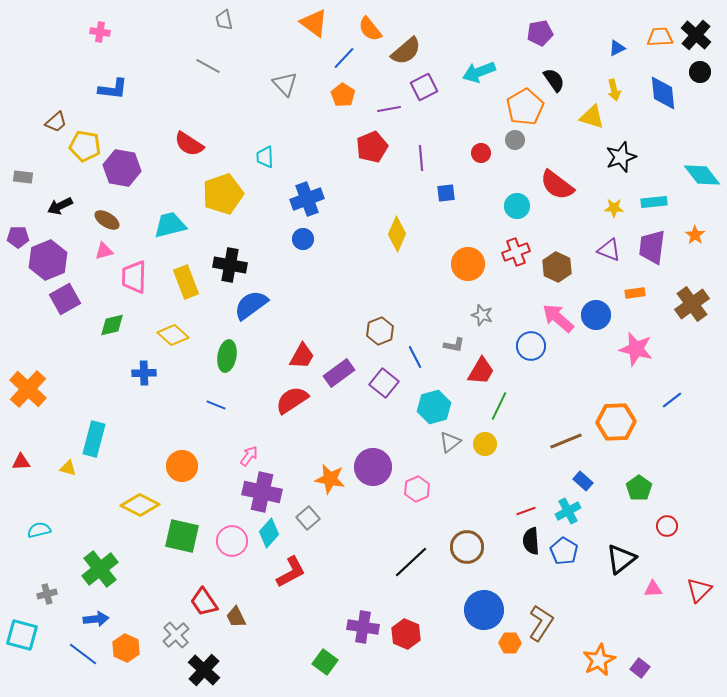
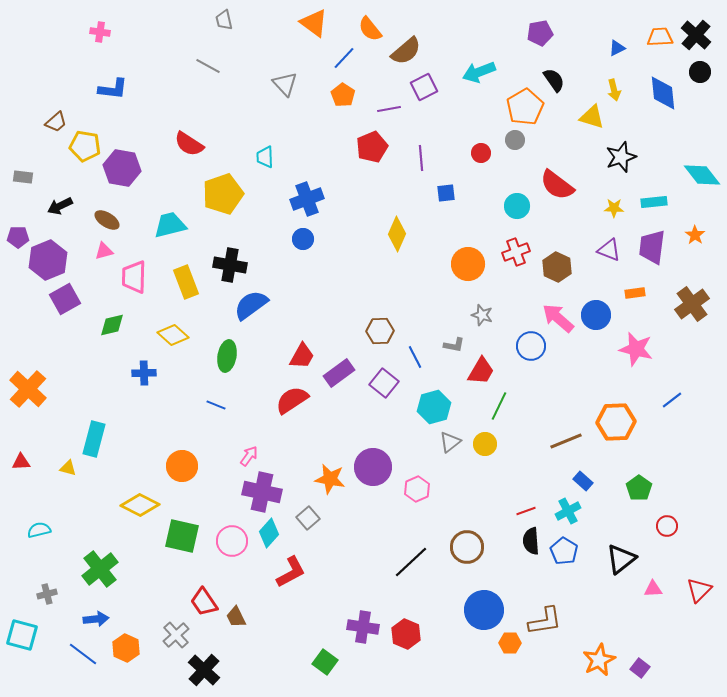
brown hexagon at (380, 331): rotated 20 degrees clockwise
brown L-shape at (541, 623): moved 4 px right, 2 px up; rotated 48 degrees clockwise
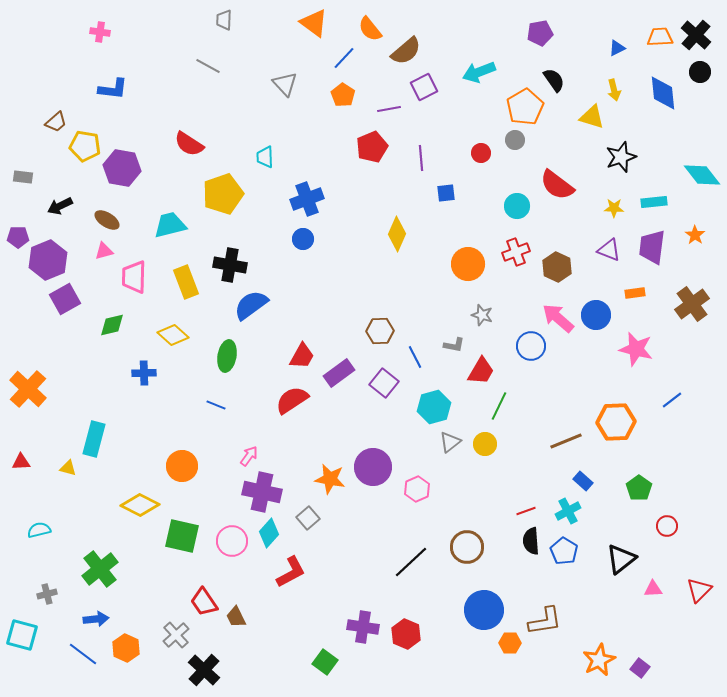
gray trapezoid at (224, 20): rotated 15 degrees clockwise
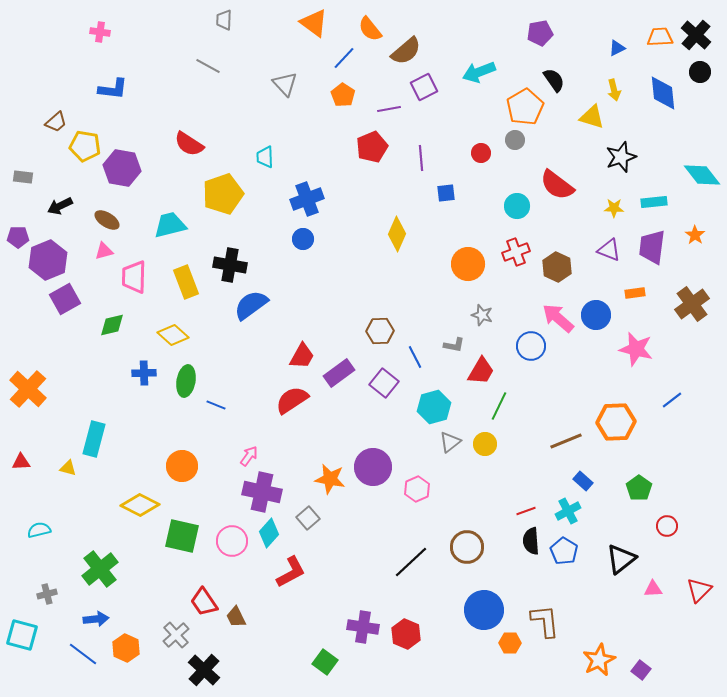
green ellipse at (227, 356): moved 41 px left, 25 px down
brown L-shape at (545, 621): rotated 87 degrees counterclockwise
purple square at (640, 668): moved 1 px right, 2 px down
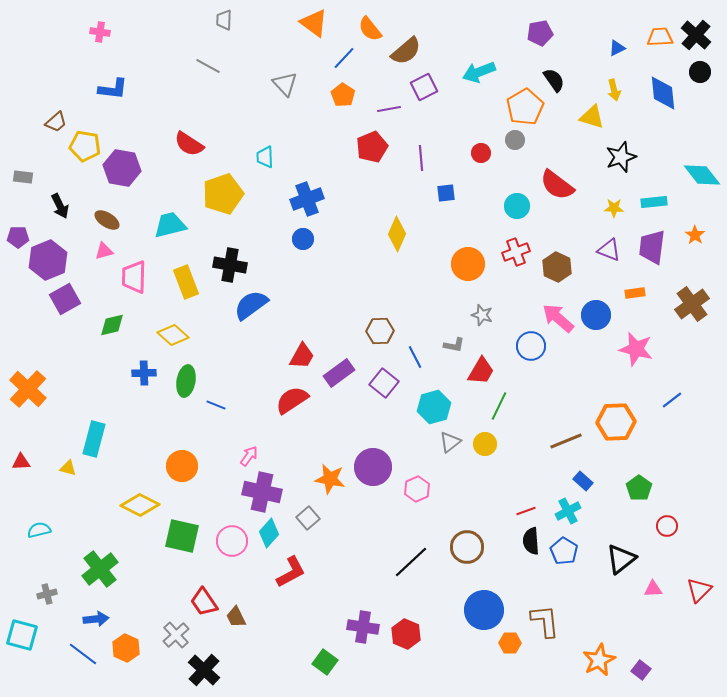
black arrow at (60, 206): rotated 90 degrees counterclockwise
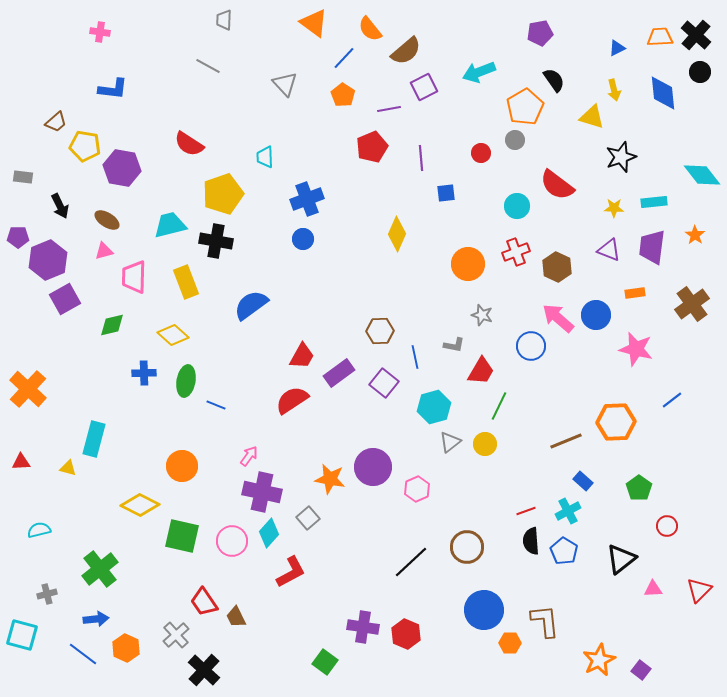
black cross at (230, 265): moved 14 px left, 24 px up
blue line at (415, 357): rotated 15 degrees clockwise
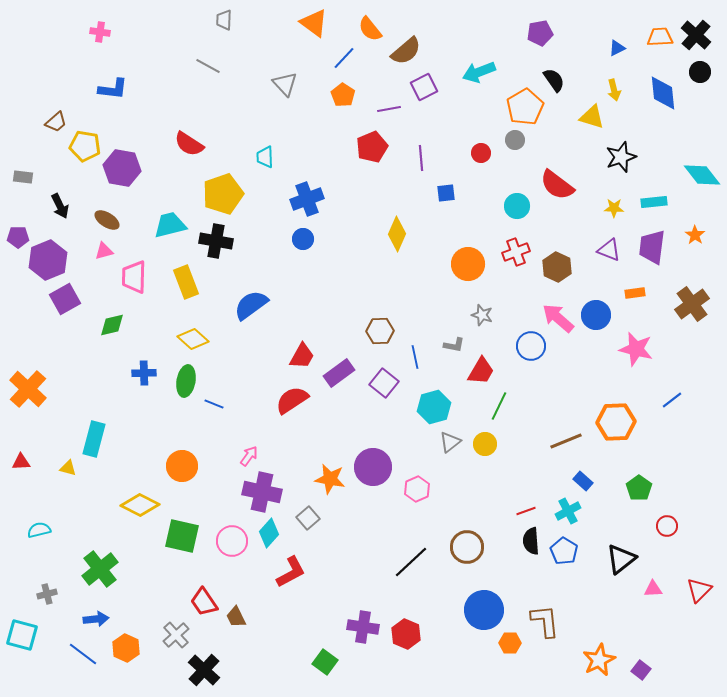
yellow diamond at (173, 335): moved 20 px right, 4 px down
blue line at (216, 405): moved 2 px left, 1 px up
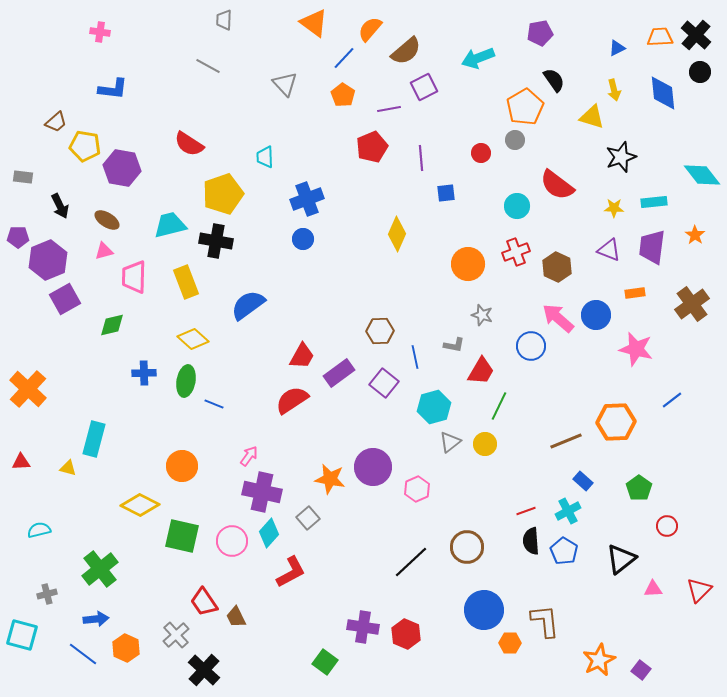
orange semicircle at (370, 29): rotated 80 degrees clockwise
cyan arrow at (479, 72): moved 1 px left, 14 px up
blue semicircle at (251, 305): moved 3 px left
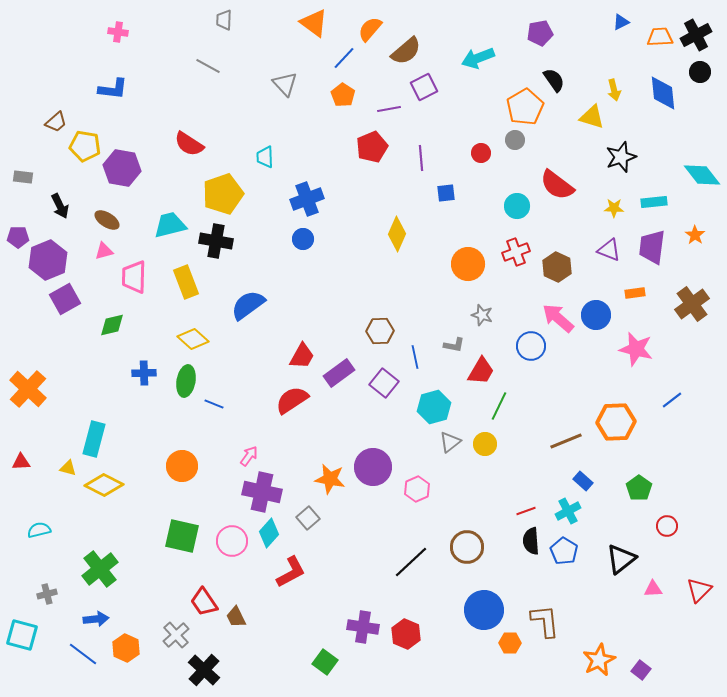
pink cross at (100, 32): moved 18 px right
black cross at (696, 35): rotated 20 degrees clockwise
blue triangle at (617, 48): moved 4 px right, 26 px up
yellow diamond at (140, 505): moved 36 px left, 20 px up
